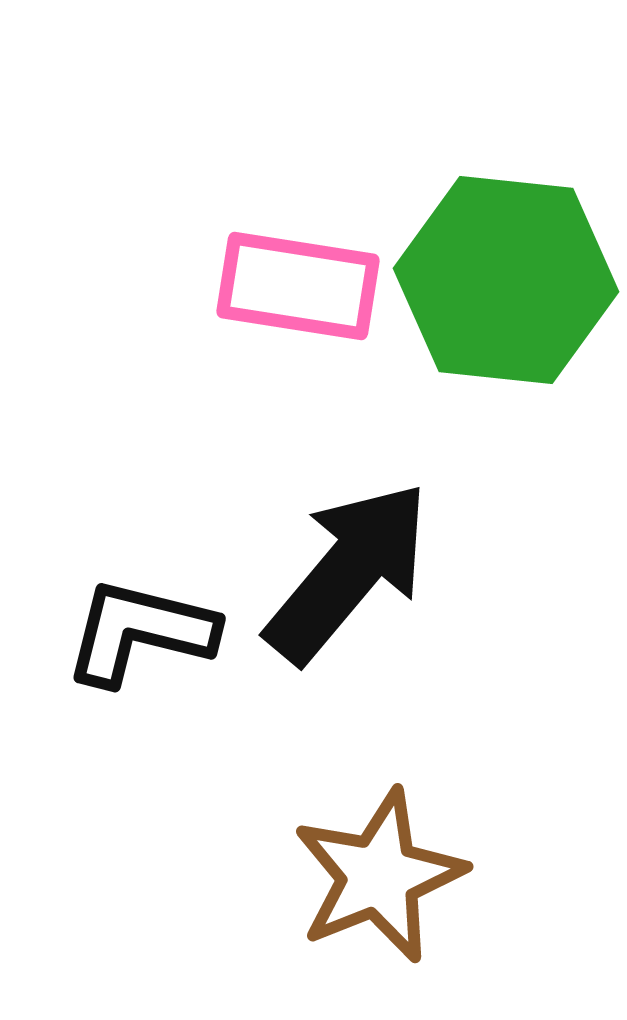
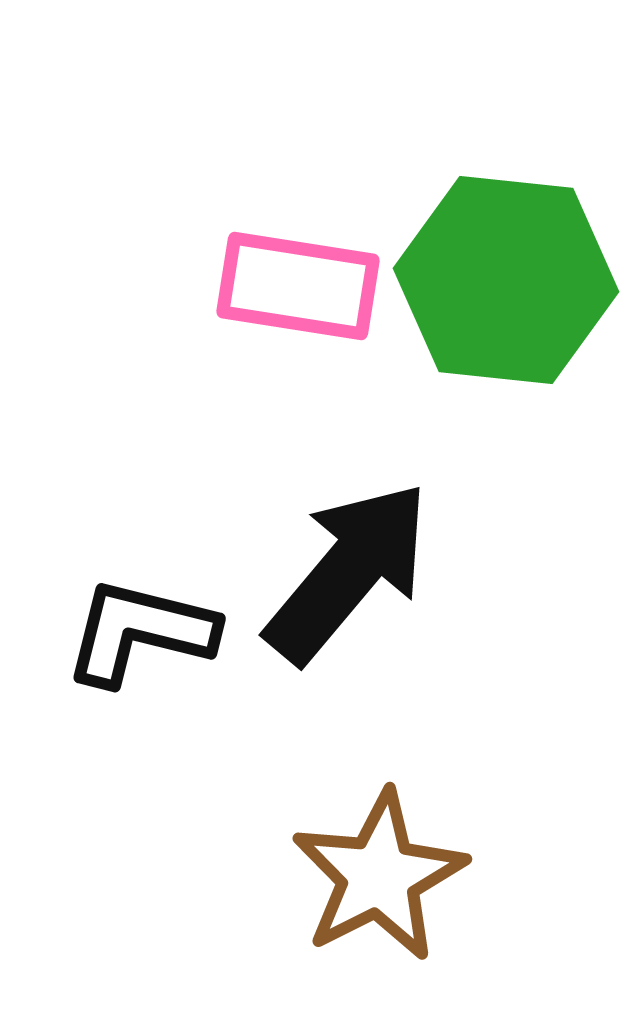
brown star: rotated 5 degrees counterclockwise
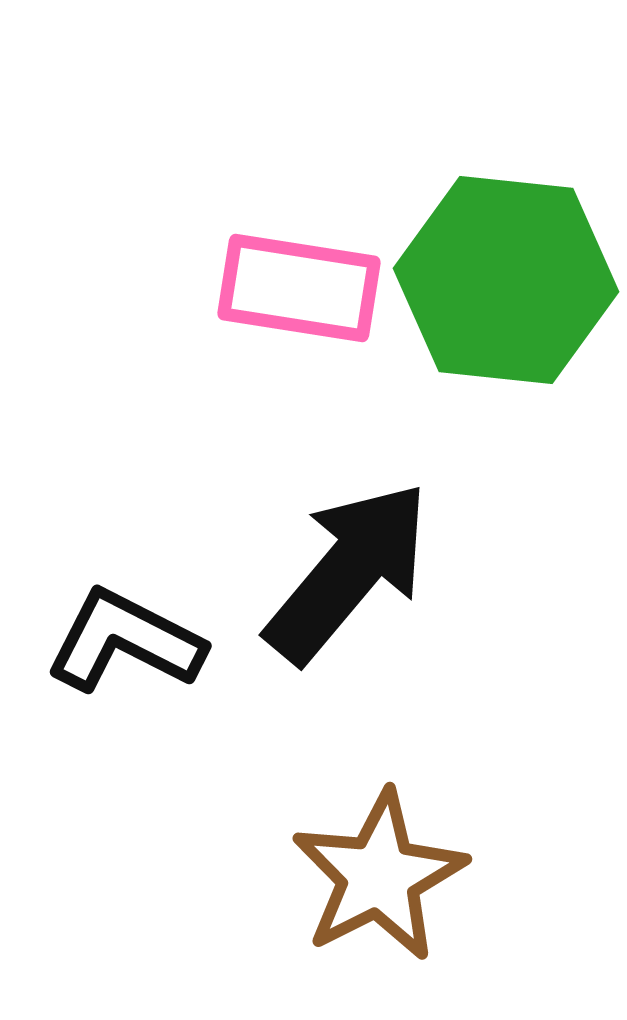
pink rectangle: moved 1 px right, 2 px down
black L-shape: moved 15 px left, 9 px down; rotated 13 degrees clockwise
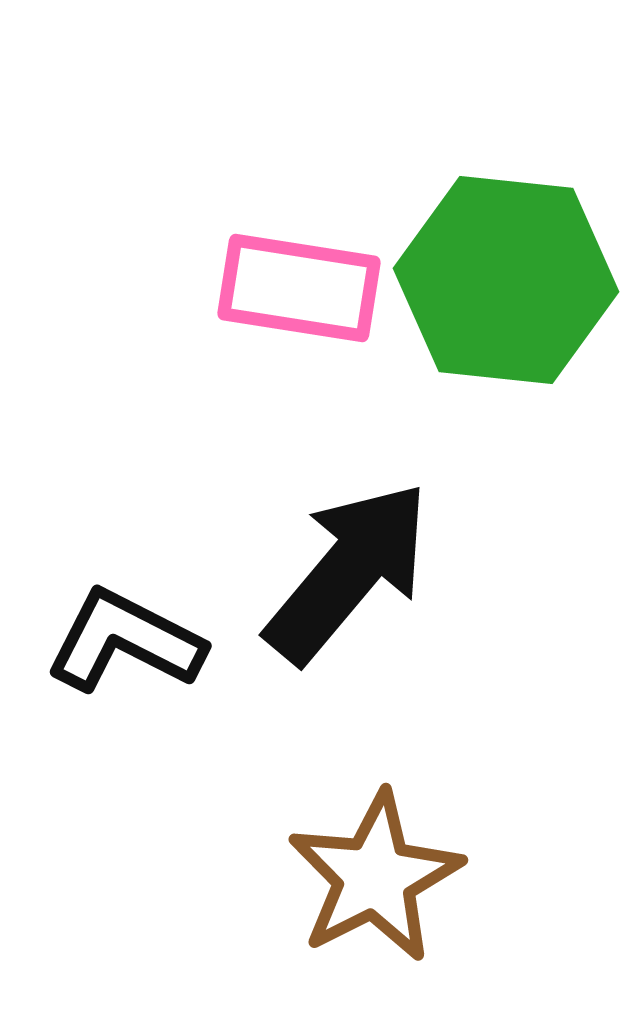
brown star: moved 4 px left, 1 px down
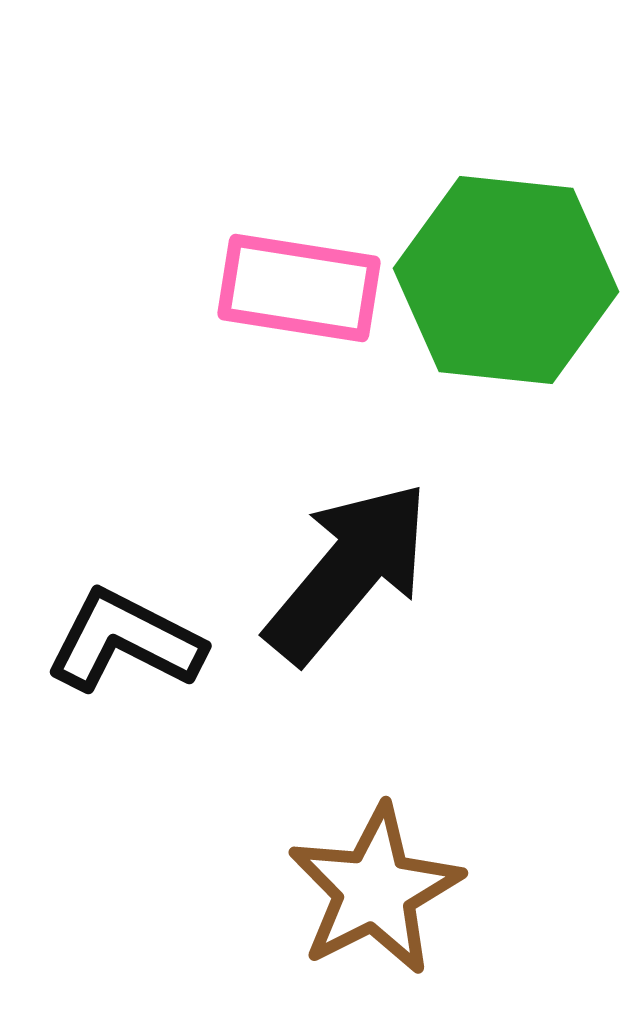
brown star: moved 13 px down
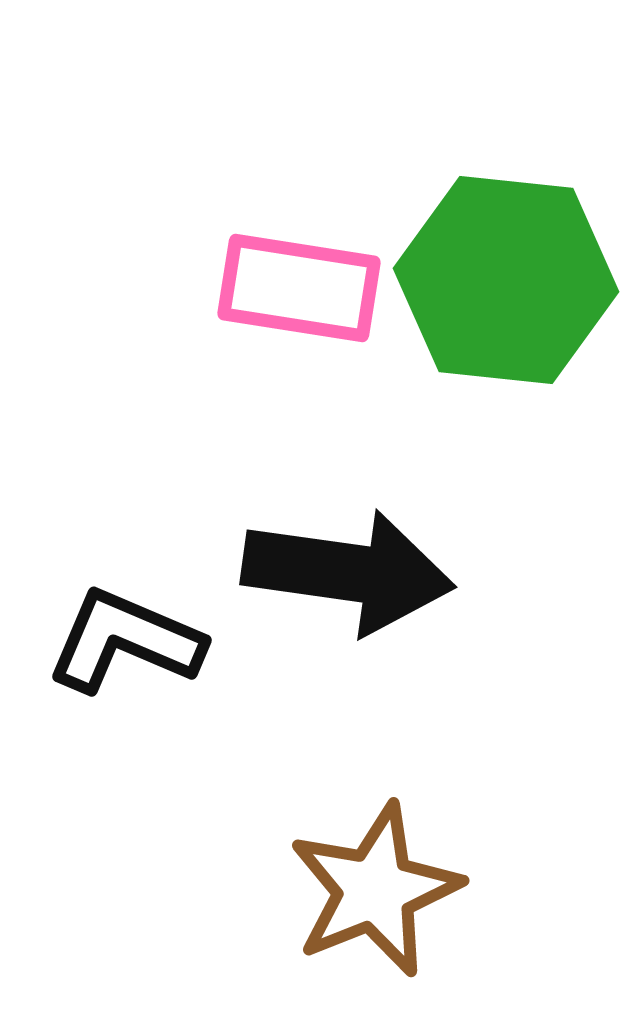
black arrow: rotated 58 degrees clockwise
black L-shape: rotated 4 degrees counterclockwise
brown star: rotated 5 degrees clockwise
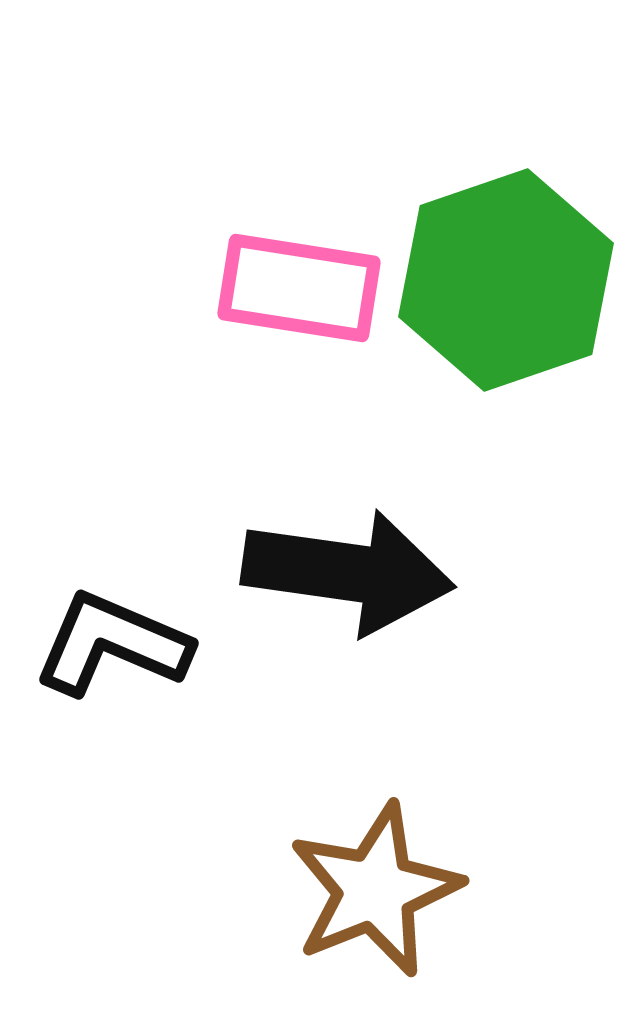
green hexagon: rotated 25 degrees counterclockwise
black L-shape: moved 13 px left, 3 px down
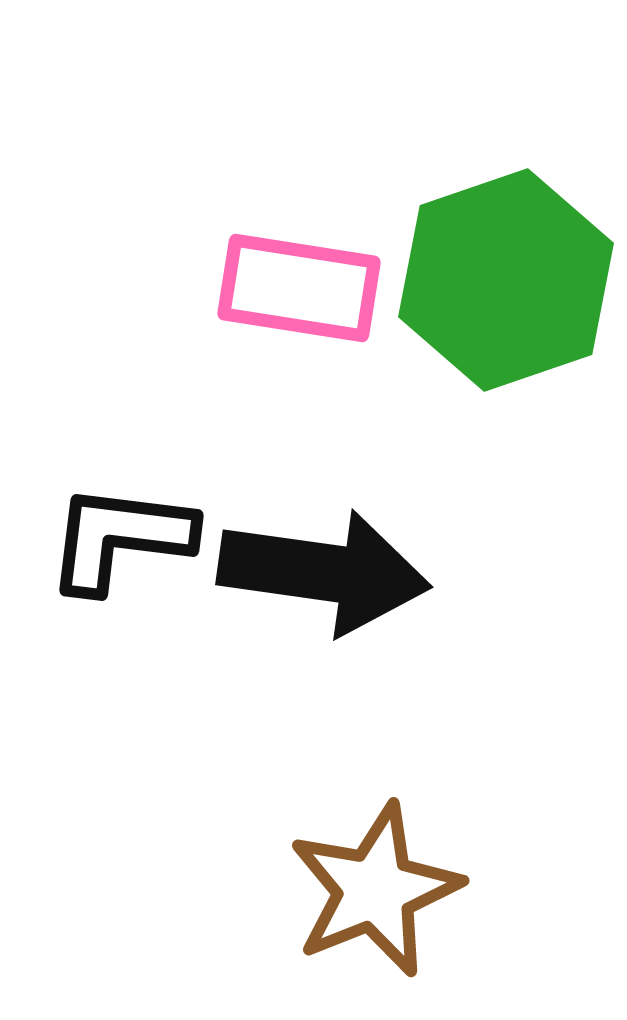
black arrow: moved 24 px left
black L-shape: moved 8 px right, 106 px up; rotated 16 degrees counterclockwise
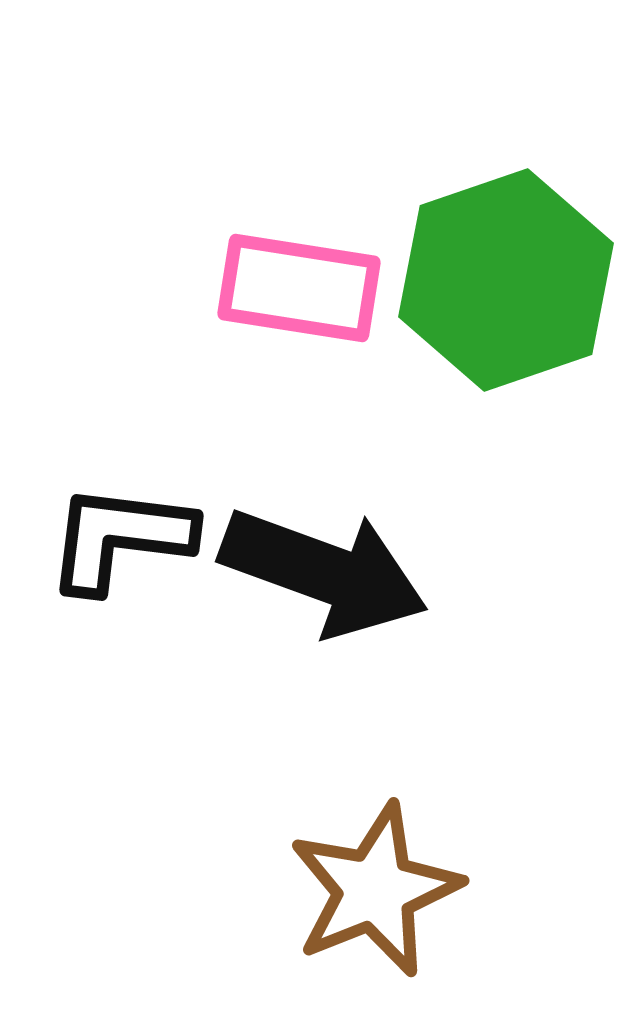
black arrow: rotated 12 degrees clockwise
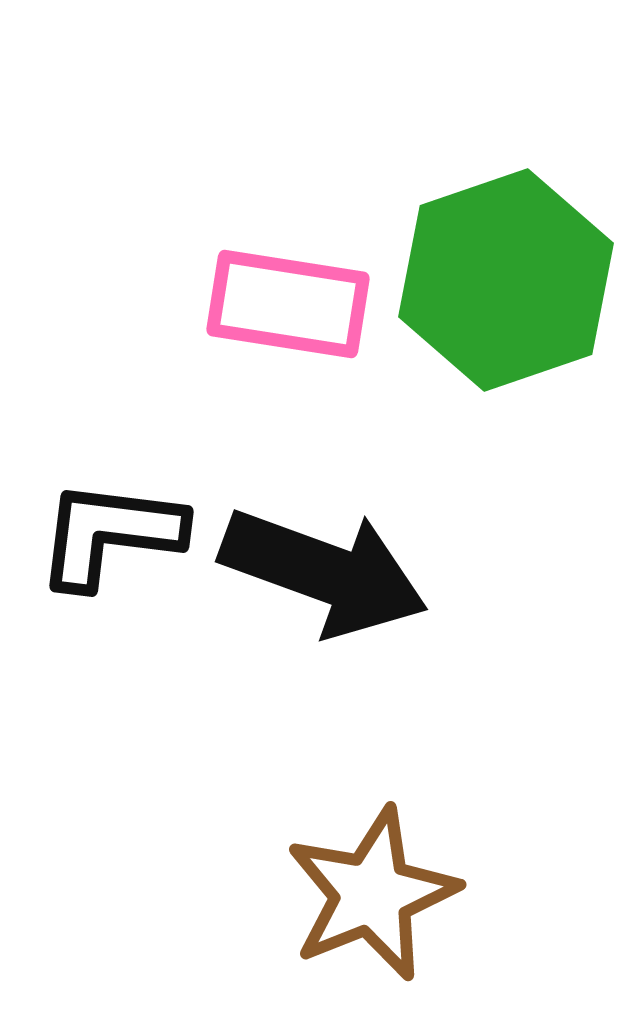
pink rectangle: moved 11 px left, 16 px down
black L-shape: moved 10 px left, 4 px up
brown star: moved 3 px left, 4 px down
